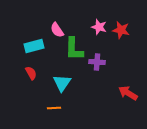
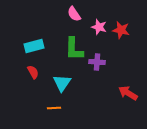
pink semicircle: moved 17 px right, 16 px up
red semicircle: moved 2 px right, 1 px up
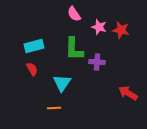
red semicircle: moved 1 px left, 3 px up
